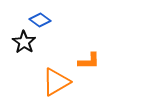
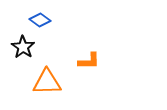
black star: moved 1 px left, 5 px down
orange triangle: moved 9 px left; rotated 28 degrees clockwise
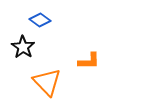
orange triangle: rotated 48 degrees clockwise
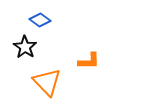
black star: moved 2 px right
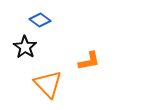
orange L-shape: rotated 10 degrees counterclockwise
orange triangle: moved 1 px right, 2 px down
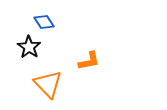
blue diamond: moved 4 px right, 2 px down; rotated 20 degrees clockwise
black star: moved 4 px right
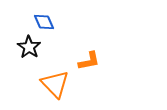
blue diamond: rotated 10 degrees clockwise
orange triangle: moved 7 px right
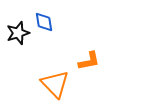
blue diamond: rotated 15 degrees clockwise
black star: moved 11 px left, 14 px up; rotated 20 degrees clockwise
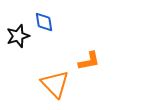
black star: moved 3 px down
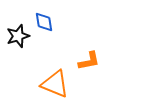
orange triangle: rotated 24 degrees counterclockwise
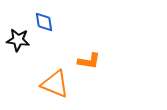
black star: moved 4 px down; rotated 25 degrees clockwise
orange L-shape: rotated 20 degrees clockwise
